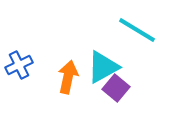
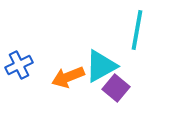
cyan line: rotated 69 degrees clockwise
cyan triangle: moved 2 px left, 1 px up
orange arrow: rotated 124 degrees counterclockwise
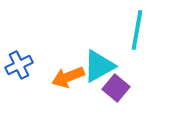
cyan triangle: moved 2 px left
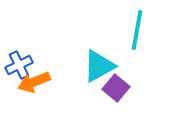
orange arrow: moved 34 px left, 5 px down
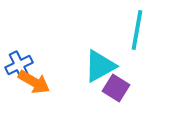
cyan triangle: moved 1 px right
orange arrow: rotated 128 degrees counterclockwise
purple square: rotated 8 degrees counterclockwise
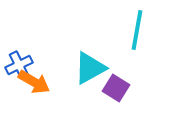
cyan triangle: moved 10 px left, 2 px down
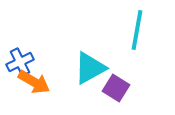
blue cross: moved 1 px right, 3 px up
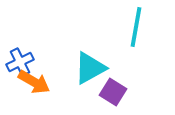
cyan line: moved 1 px left, 3 px up
purple square: moved 3 px left, 4 px down
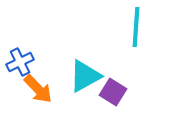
cyan line: rotated 6 degrees counterclockwise
cyan triangle: moved 5 px left, 8 px down
orange arrow: moved 4 px right, 7 px down; rotated 16 degrees clockwise
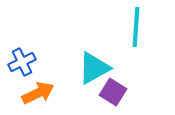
blue cross: moved 2 px right
cyan triangle: moved 9 px right, 8 px up
orange arrow: moved 4 px down; rotated 72 degrees counterclockwise
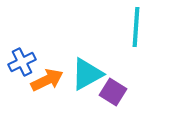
cyan triangle: moved 7 px left, 6 px down
orange arrow: moved 9 px right, 13 px up
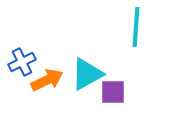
purple square: rotated 32 degrees counterclockwise
